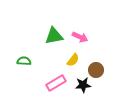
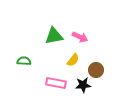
pink rectangle: rotated 42 degrees clockwise
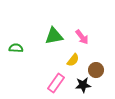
pink arrow: moved 2 px right; rotated 28 degrees clockwise
green semicircle: moved 8 px left, 13 px up
pink rectangle: rotated 66 degrees counterclockwise
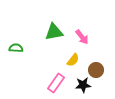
green triangle: moved 4 px up
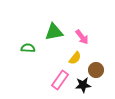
green semicircle: moved 12 px right
yellow semicircle: moved 2 px right, 2 px up
pink rectangle: moved 4 px right, 3 px up
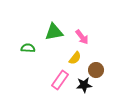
black star: moved 1 px right
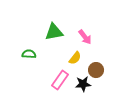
pink arrow: moved 3 px right
green semicircle: moved 1 px right, 6 px down
black star: moved 1 px left, 1 px up
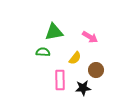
pink arrow: moved 5 px right; rotated 21 degrees counterclockwise
green semicircle: moved 14 px right, 2 px up
pink rectangle: rotated 36 degrees counterclockwise
black star: moved 4 px down
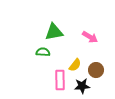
yellow semicircle: moved 7 px down
black star: moved 1 px left, 2 px up
